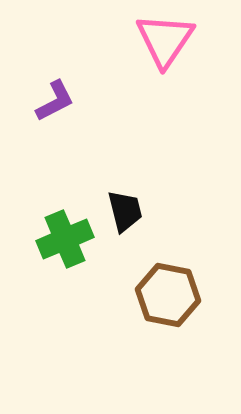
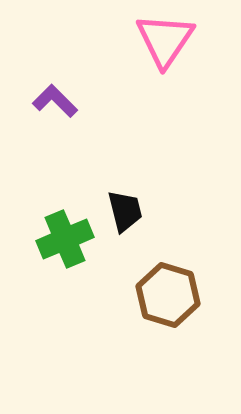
purple L-shape: rotated 108 degrees counterclockwise
brown hexagon: rotated 6 degrees clockwise
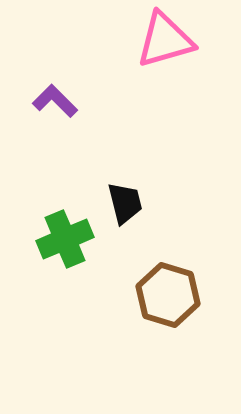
pink triangle: rotated 40 degrees clockwise
black trapezoid: moved 8 px up
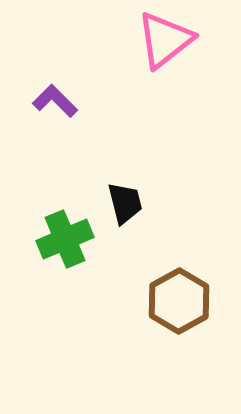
pink triangle: rotated 22 degrees counterclockwise
brown hexagon: moved 11 px right, 6 px down; rotated 14 degrees clockwise
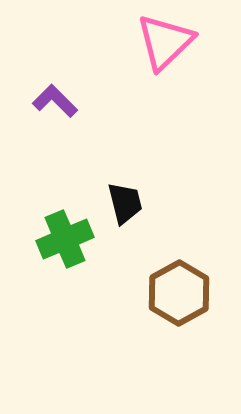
pink triangle: moved 2 px down; rotated 6 degrees counterclockwise
brown hexagon: moved 8 px up
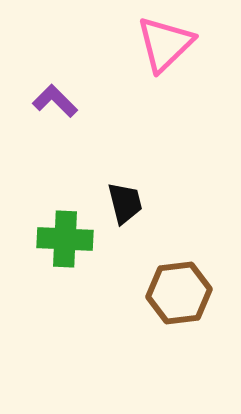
pink triangle: moved 2 px down
green cross: rotated 26 degrees clockwise
brown hexagon: rotated 22 degrees clockwise
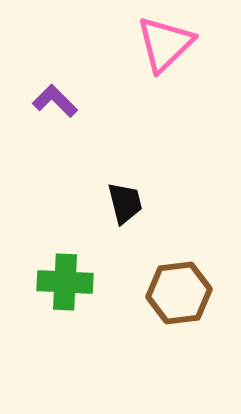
green cross: moved 43 px down
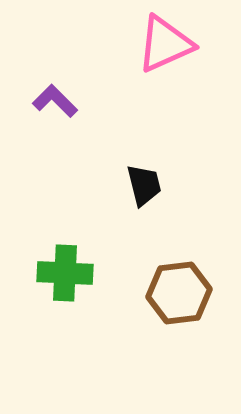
pink triangle: rotated 20 degrees clockwise
black trapezoid: moved 19 px right, 18 px up
green cross: moved 9 px up
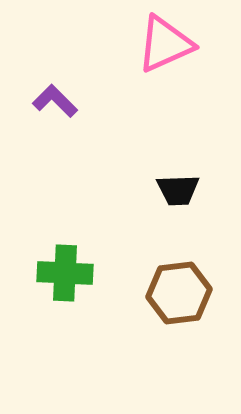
black trapezoid: moved 34 px right, 5 px down; rotated 102 degrees clockwise
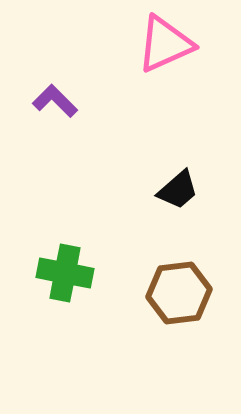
black trapezoid: rotated 39 degrees counterclockwise
green cross: rotated 8 degrees clockwise
